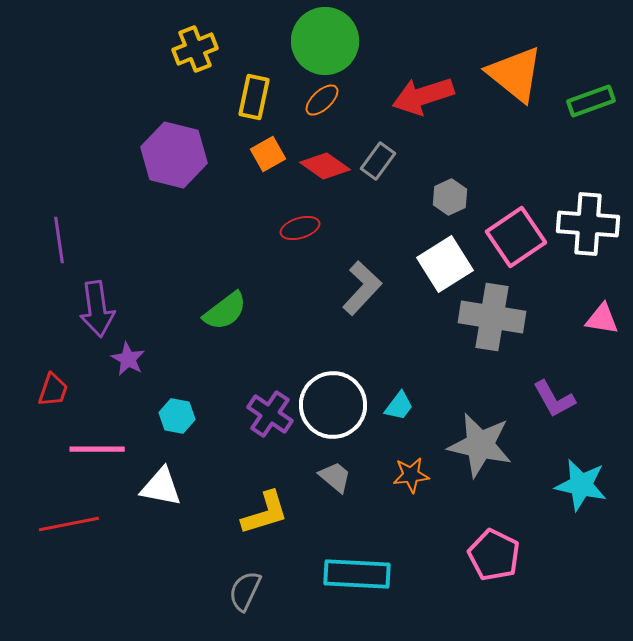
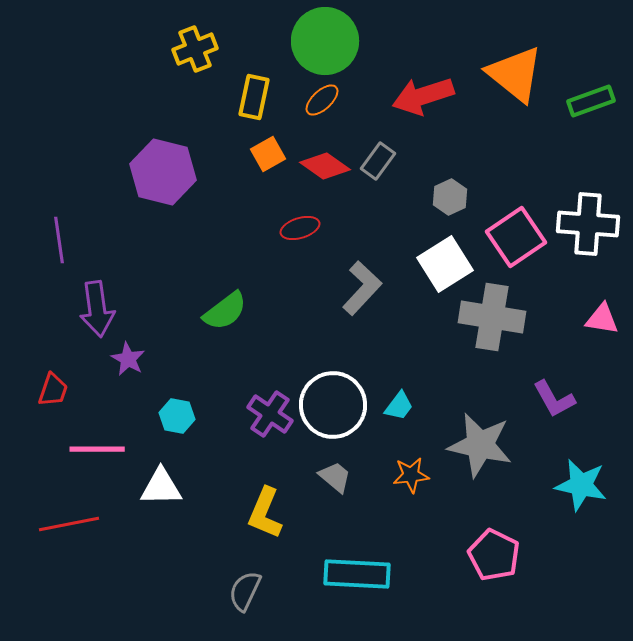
purple hexagon: moved 11 px left, 17 px down
white triangle: rotated 12 degrees counterclockwise
yellow L-shape: rotated 130 degrees clockwise
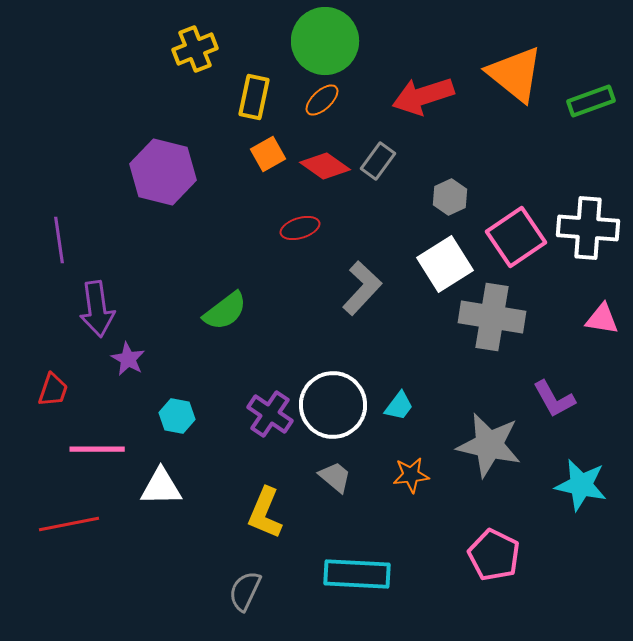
white cross: moved 4 px down
gray star: moved 9 px right
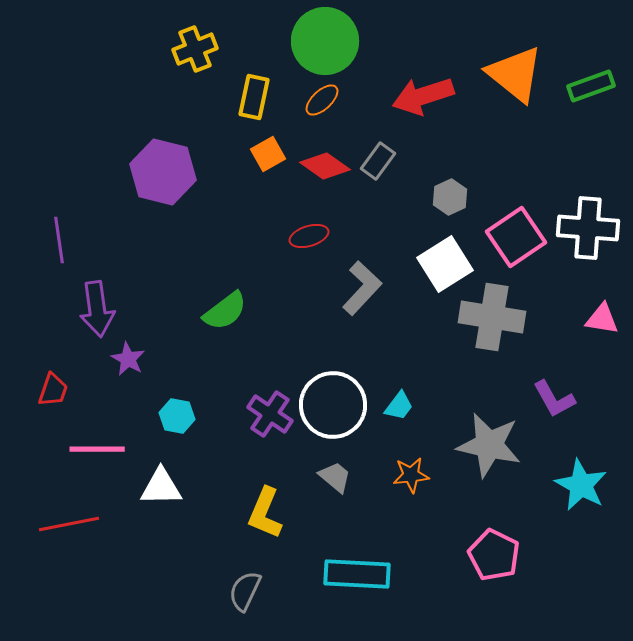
green rectangle: moved 15 px up
red ellipse: moved 9 px right, 8 px down
cyan star: rotated 16 degrees clockwise
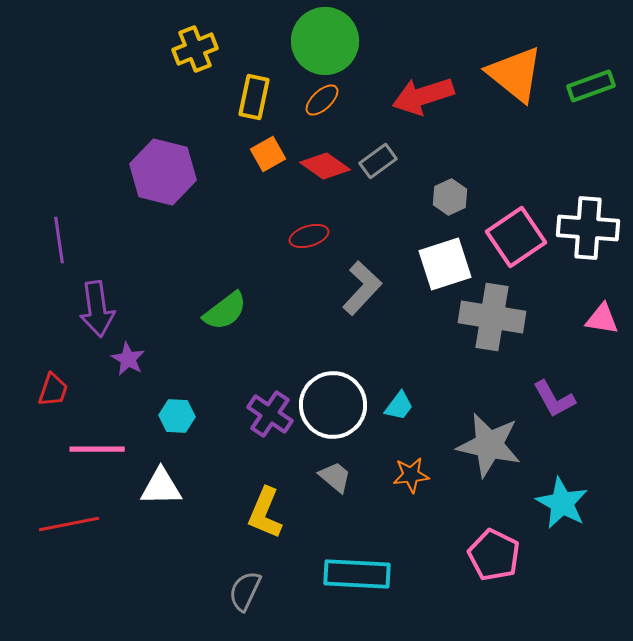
gray rectangle: rotated 18 degrees clockwise
white square: rotated 14 degrees clockwise
cyan hexagon: rotated 8 degrees counterclockwise
cyan star: moved 19 px left, 18 px down
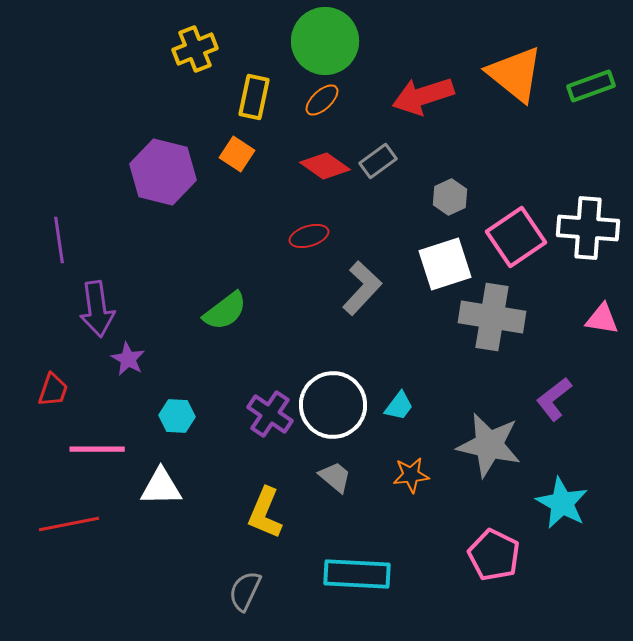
orange square: moved 31 px left; rotated 28 degrees counterclockwise
purple L-shape: rotated 81 degrees clockwise
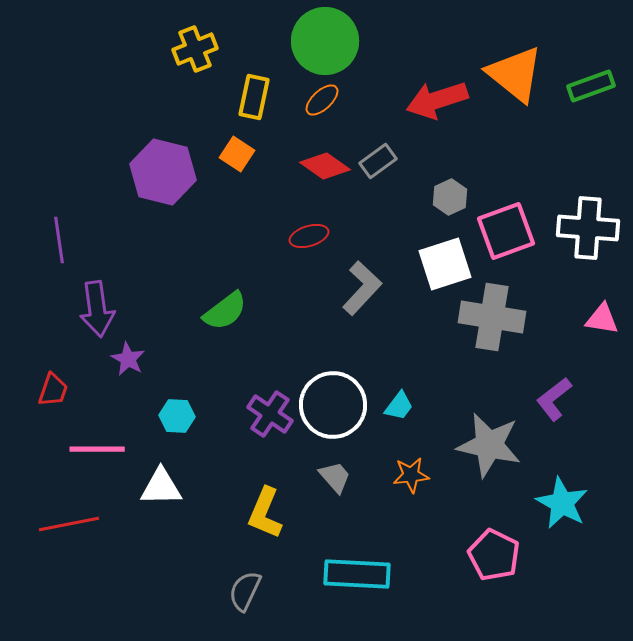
red arrow: moved 14 px right, 4 px down
pink square: moved 10 px left, 6 px up; rotated 14 degrees clockwise
gray trapezoid: rotated 9 degrees clockwise
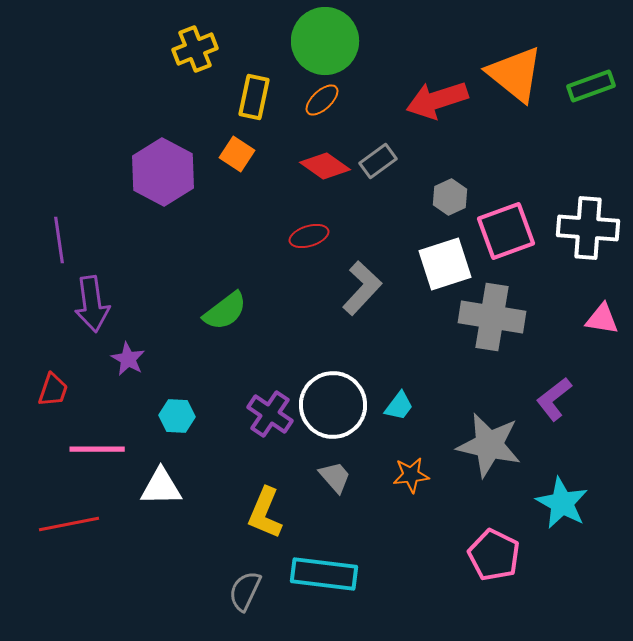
purple hexagon: rotated 14 degrees clockwise
purple arrow: moved 5 px left, 5 px up
cyan rectangle: moved 33 px left; rotated 4 degrees clockwise
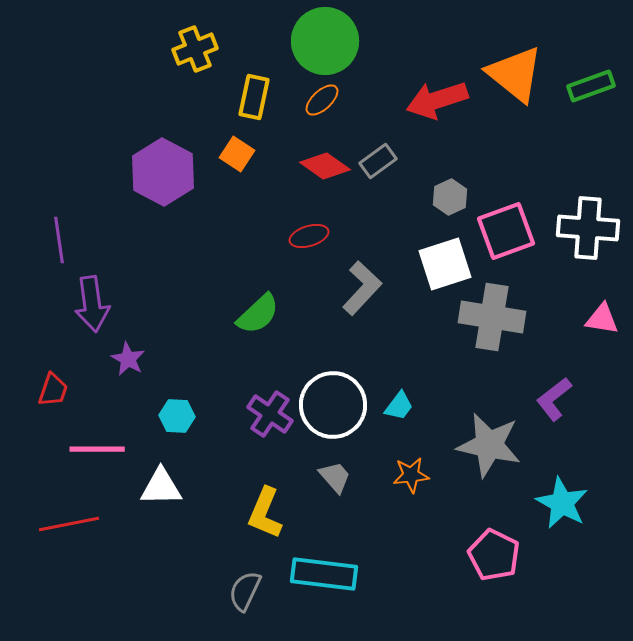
green semicircle: moved 33 px right, 3 px down; rotated 6 degrees counterclockwise
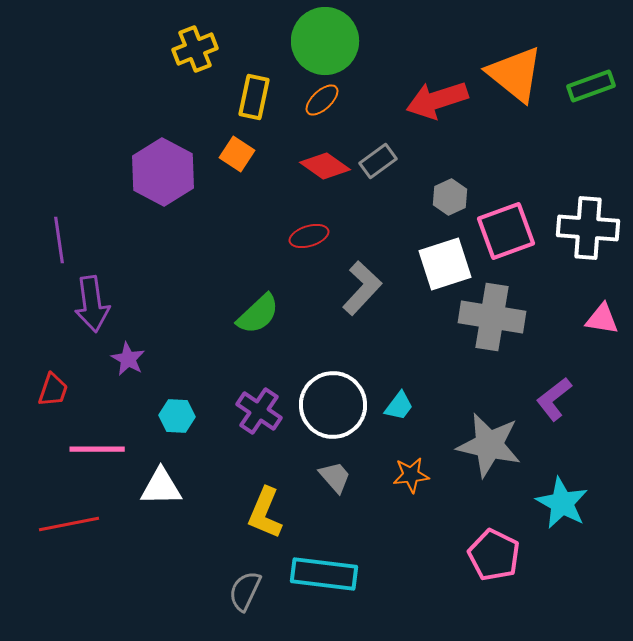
purple cross: moved 11 px left, 3 px up
